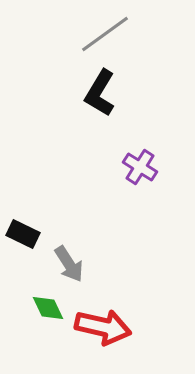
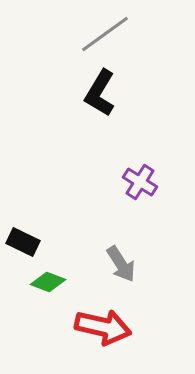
purple cross: moved 15 px down
black rectangle: moved 8 px down
gray arrow: moved 52 px right
green diamond: moved 26 px up; rotated 44 degrees counterclockwise
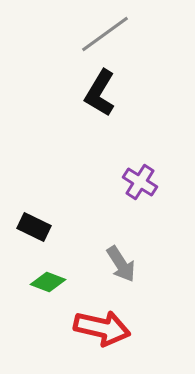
black rectangle: moved 11 px right, 15 px up
red arrow: moved 1 px left, 1 px down
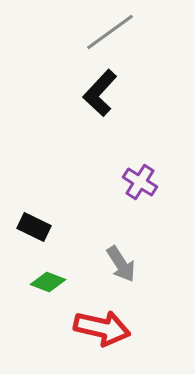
gray line: moved 5 px right, 2 px up
black L-shape: rotated 12 degrees clockwise
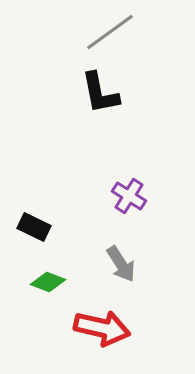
black L-shape: rotated 54 degrees counterclockwise
purple cross: moved 11 px left, 14 px down
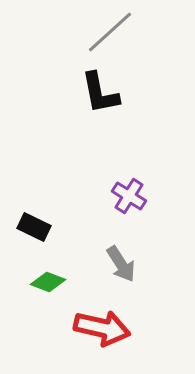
gray line: rotated 6 degrees counterclockwise
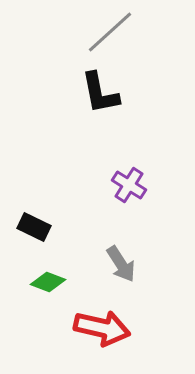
purple cross: moved 11 px up
